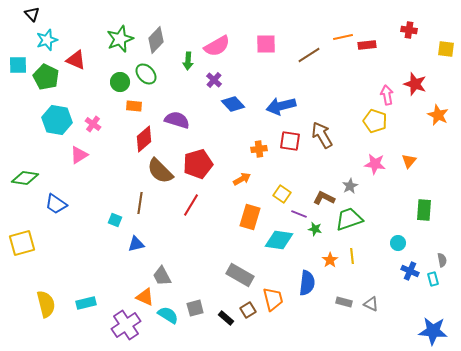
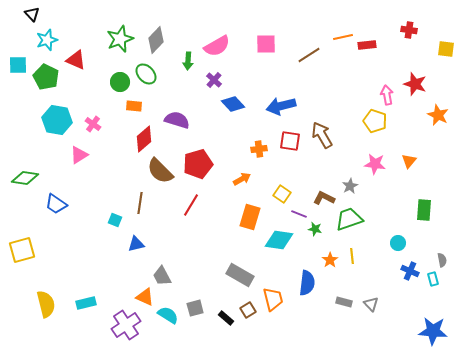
yellow square at (22, 243): moved 7 px down
gray triangle at (371, 304): rotated 21 degrees clockwise
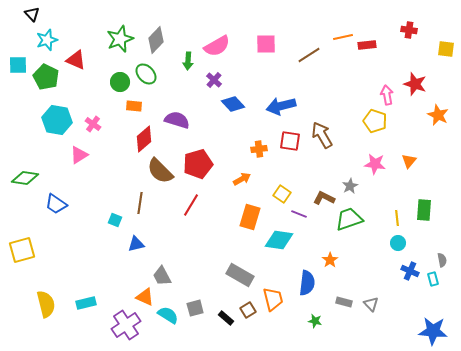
green star at (315, 229): moved 92 px down
yellow line at (352, 256): moved 45 px right, 38 px up
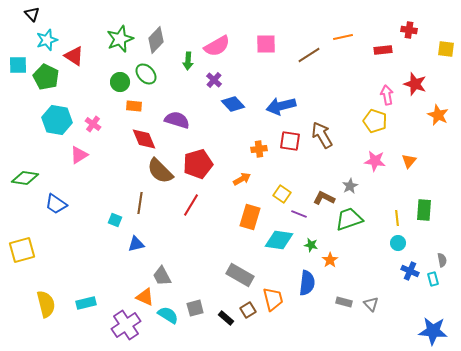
red rectangle at (367, 45): moved 16 px right, 5 px down
red triangle at (76, 60): moved 2 px left, 4 px up; rotated 10 degrees clockwise
red diamond at (144, 139): rotated 72 degrees counterclockwise
pink star at (375, 164): moved 3 px up
green star at (315, 321): moved 4 px left, 76 px up
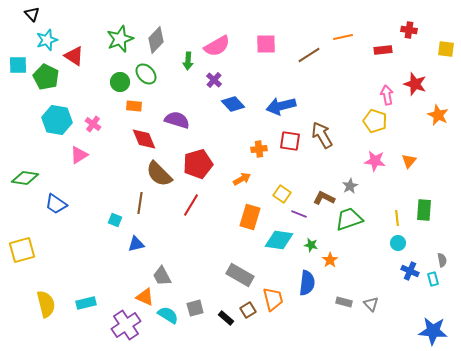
brown semicircle at (160, 171): moved 1 px left, 3 px down
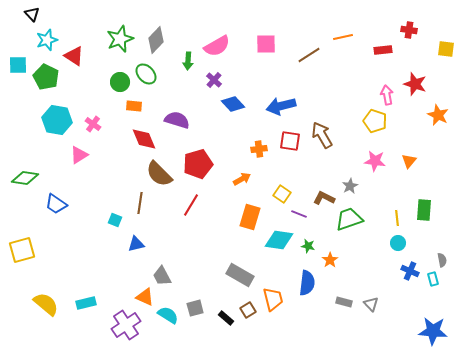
green star at (311, 245): moved 3 px left, 1 px down
yellow semicircle at (46, 304): rotated 36 degrees counterclockwise
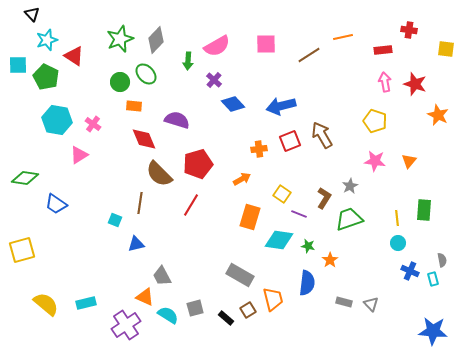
pink arrow at (387, 95): moved 2 px left, 13 px up
red square at (290, 141): rotated 30 degrees counterclockwise
brown L-shape at (324, 198): rotated 95 degrees clockwise
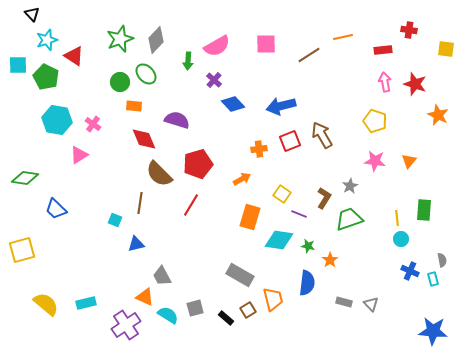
blue trapezoid at (56, 204): moved 5 px down; rotated 10 degrees clockwise
cyan circle at (398, 243): moved 3 px right, 4 px up
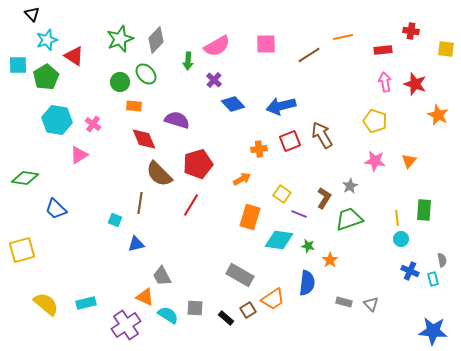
red cross at (409, 30): moved 2 px right, 1 px down
green pentagon at (46, 77): rotated 15 degrees clockwise
orange trapezoid at (273, 299): rotated 70 degrees clockwise
gray square at (195, 308): rotated 18 degrees clockwise
